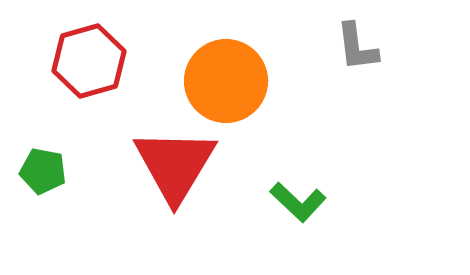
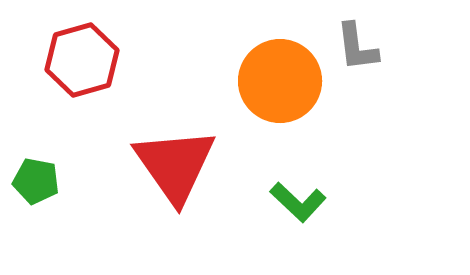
red hexagon: moved 7 px left, 1 px up
orange circle: moved 54 px right
red triangle: rotated 6 degrees counterclockwise
green pentagon: moved 7 px left, 10 px down
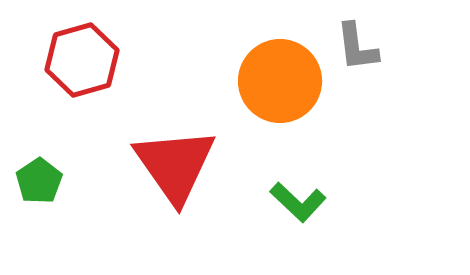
green pentagon: moved 3 px right; rotated 27 degrees clockwise
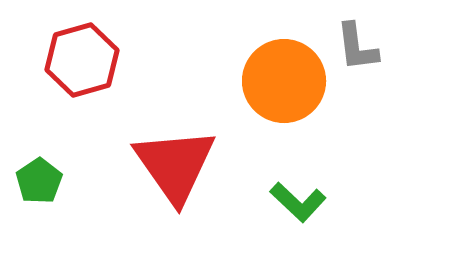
orange circle: moved 4 px right
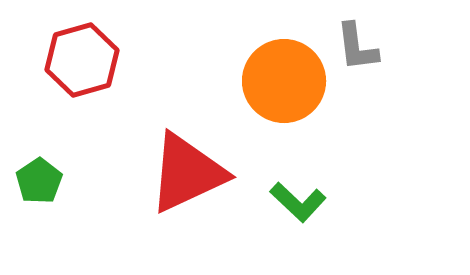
red triangle: moved 12 px right, 8 px down; rotated 40 degrees clockwise
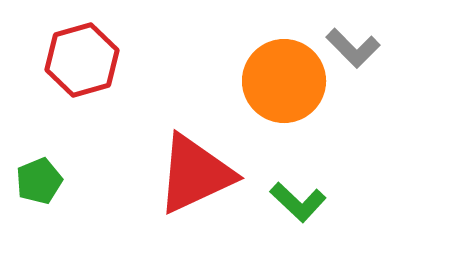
gray L-shape: moved 4 px left, 1 px down; rotated 38 degrees counterclockwise
red triangle: moved 8 px right, 1 px down
green pentagon: rotated 12 degrees clockwise
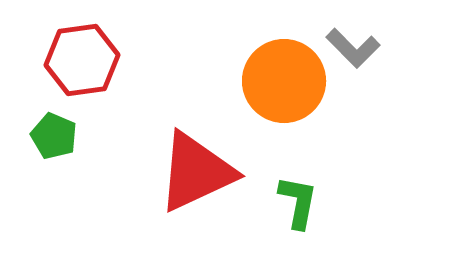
red hexagon: rotated 8 degrees clockwise
red triangle: moved 1 px right, 2 px up
green pentagon: moved 15 px right, 45 px up; rotated 27 degrees counterclockwise
green L-shape: rotated 122 degrees counterclockwise
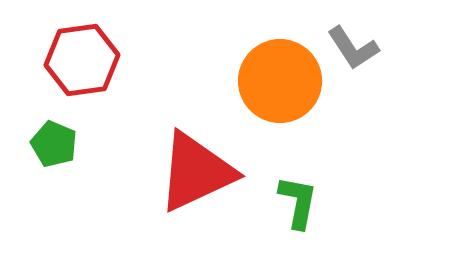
gray L-shape: rotated 12 degrees clockwise
orange circle: moved 4 px left
green pentagon: moved 8 px down
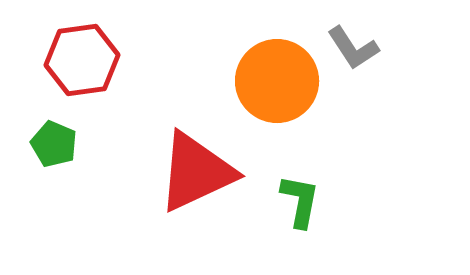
orange circle: moved 3 px left
green L-shape: moved 2 px right, 1 px up
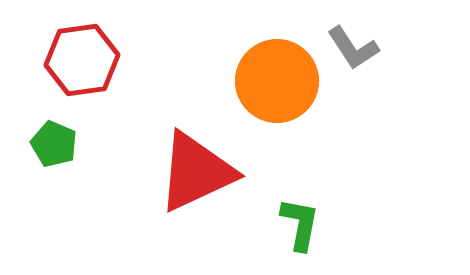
green L-shape: moved 23 px down
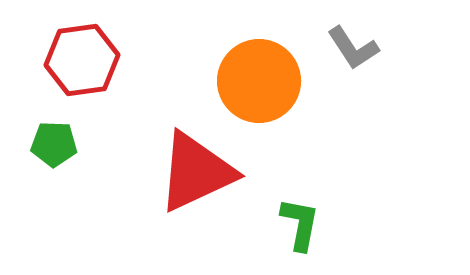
orange circle: moved 18 px left
green pentagon: rotated 21 degrees counterclockwise
